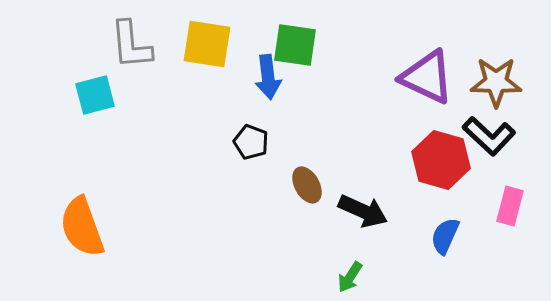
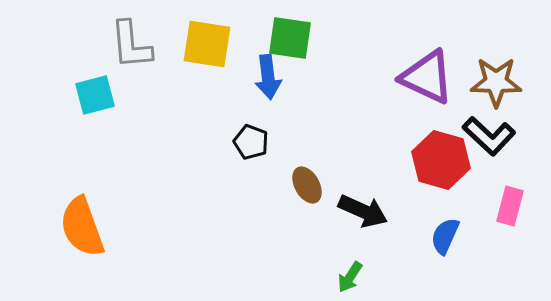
green square: moved 5 px left, 7 px up
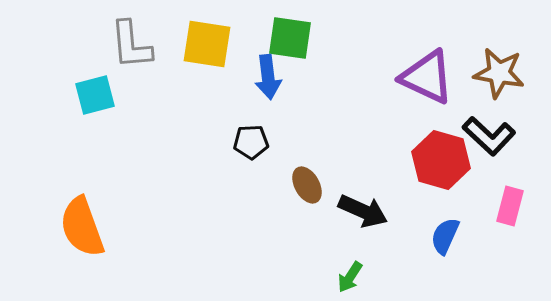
brown star: moved 3 px right, 9 px up; rotated 9 degrees clockwise
black pentagon: rotated 24 degrees counterclockwise
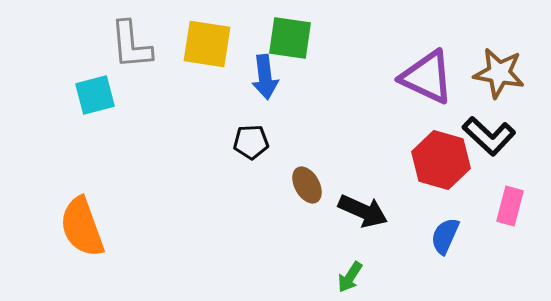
blue arrow: moved 3 px left
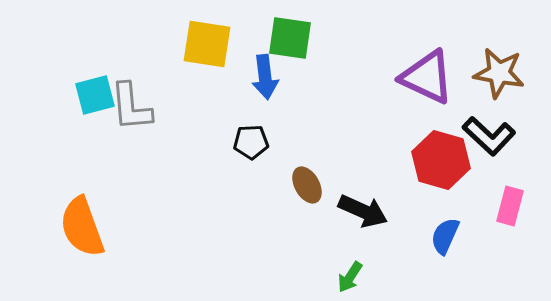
gray L-shape: moved 62 px down
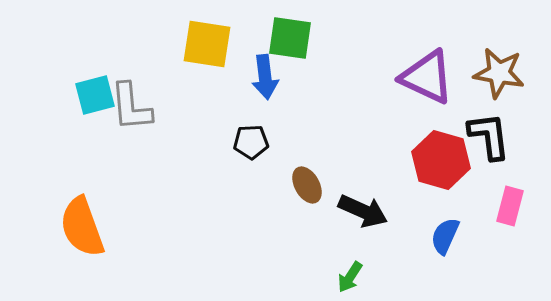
black L-shape: rotated 140 degrees counterclockwise
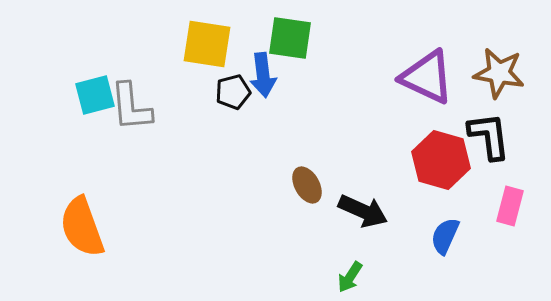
blue arrow: moved 2 px left, 2 px up
black pentagon: moved 18 px left, 50 px up; rotated 12 degrees counterclockwise
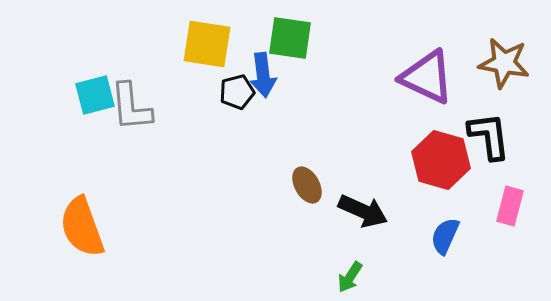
brown star: moved 5 px right, 10 px up
black pentagon: moved 4 px right
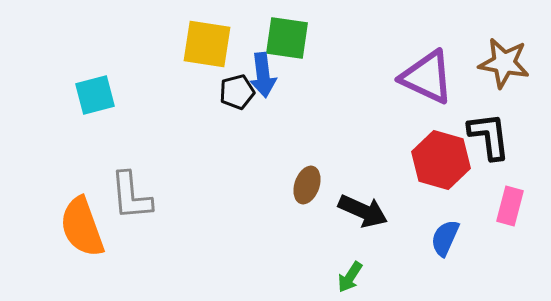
green square: moved 3 px left
gray L-shape: moved 89 px down
brown ellipse: rotated 48 degrees clockwise
blue semicircle: moved 2 px down
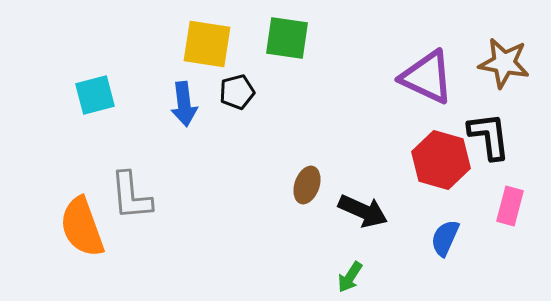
blue arrow: moved 79 px left, 29 px down
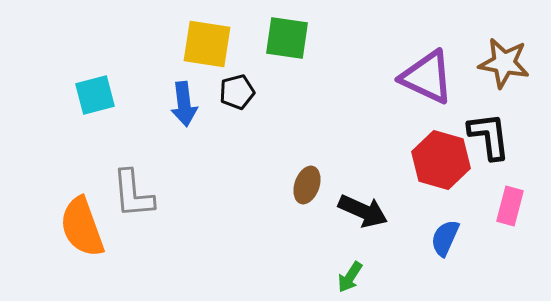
gray L-shape: moved 2 px right, 2 px up
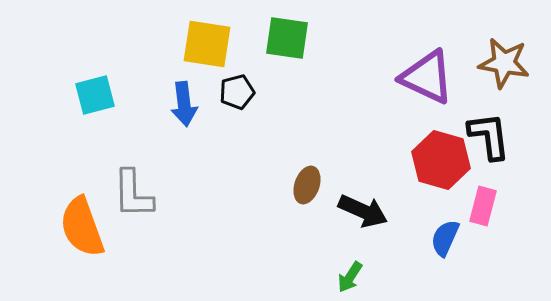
gray L-shape: rotated 4 degrees clockwise
pink rectangle: moved 27 px left
